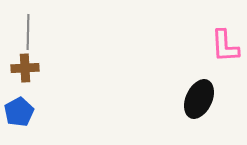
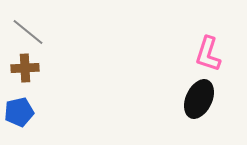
gray line: rotated 52 degrees counterclockwise
pink L-shape: moved 17 px left, 8 px down; rotated 21 degrees clockwise
blue pentagon: rotated 16 degrees clockwise
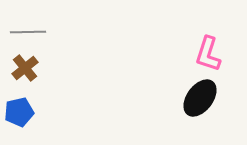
gray line: rotated 40 degrees counterclockwise
brown cross: rotated 36 degrees counterclockwise
black ellipse: moved 1 px right, 1 px up; rotated 12 degrees clockwise
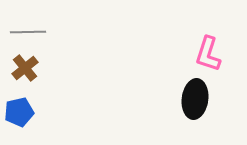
black ellipse: moved 5 px left, 1 px down; rotated 30 degrees counterclockwise
